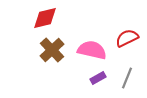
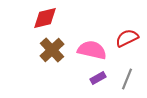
gray line: moved 1 px down
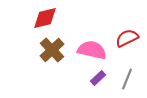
purple rectangle: rotated 14 degrees counterclockwise
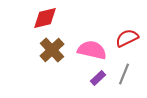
gray line: moved 3 px left, 5 px up
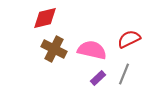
red semicircle: moved 2 px right, 1 px down
brown cross: moved 2 px right, 1 px up; rotated 20 degrees counterclockwise
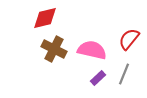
red semicircle: rotated 25 degrees counterclockwise
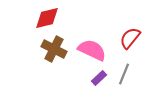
red diamond: moved 2 px right
red semicircle: moved 1 px right, 1 px up
pink semicircle: rotated 12 degrees clockwise
purple rectangle: moved 1 px right
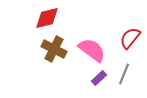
pink semicircle: rotated 12 degrees clockwise
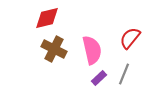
pink semicircle: rotated 40 degrees clockwise
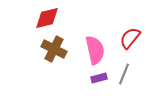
pink semicircle: moved 3 px right
purple rectangle: rotated 28 degrees clockwise
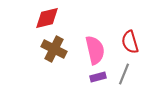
red semicircle: moved 4 px down; rotated 55 degrees counterclockwise
purple rectangle: moved 1 px left, 1 px up
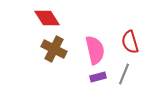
red diamond: rotated 72 degrees clockwise
